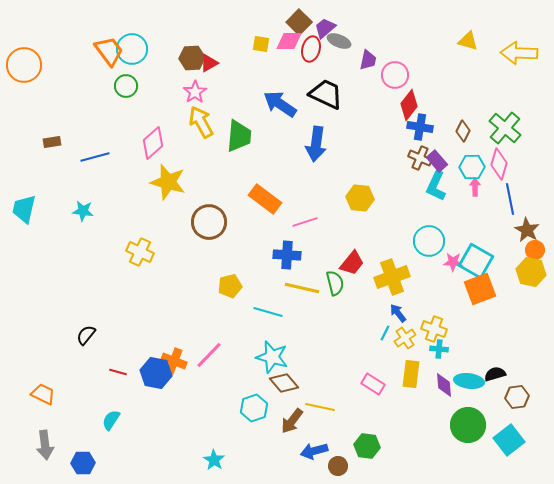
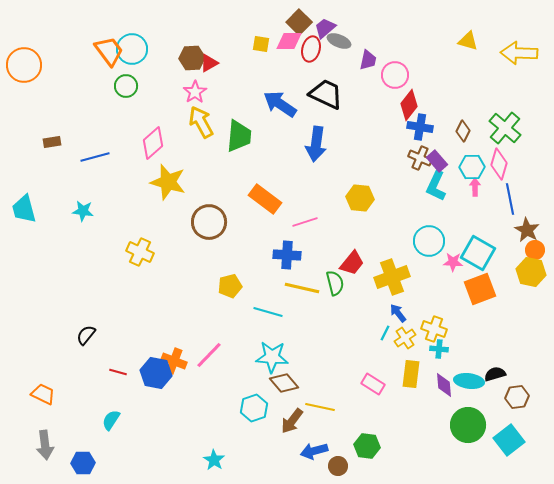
cyan trapezoid at (24, 209): rotated 28 degrees counterclockwise
cyan square at (476, 261): moved 2 px right, 8 px up
cyan star at (272, 357): rotated 12 degrees counterclockwise
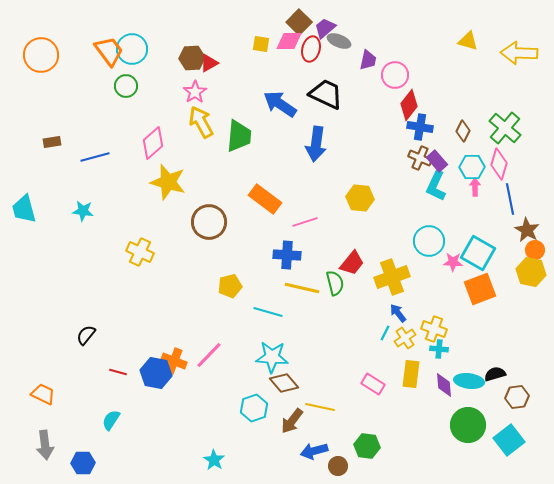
orange circle at (24, 65): moved 17 px right, 10 px up
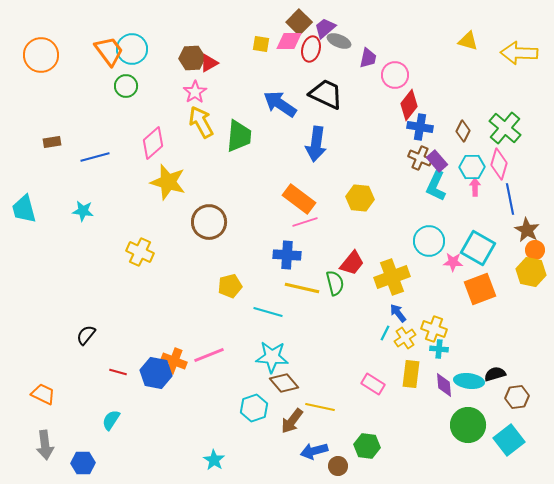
purple trapezoid at (368, 60): moved 2 px up
orange rectangle at (265, 199): moved 34 px right
cyan square at (478, 253): moved 5 px up
pink line at (209, 355): rotated 24 degrees clockwise
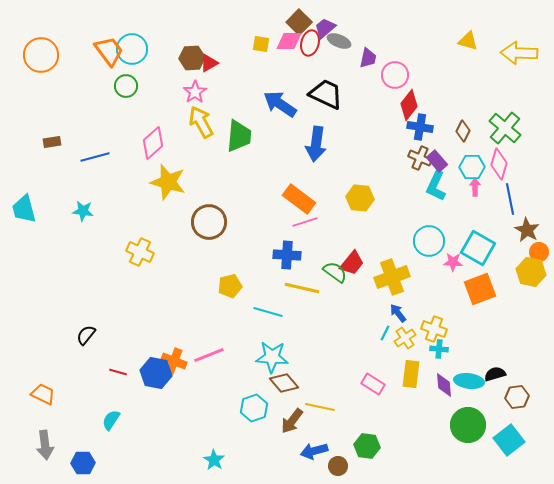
red ellipse at (311, 49): moved 1 px left, 6 px up
orange circle at (535, 250): moved 4 px right, 2 px down
green semicircle at (335, 283): moved 11 px up; rotated 40 degrees counterclockwise
